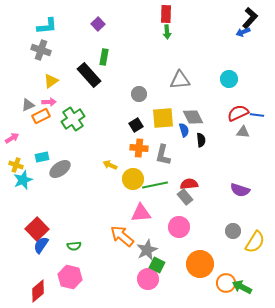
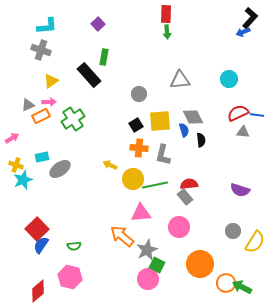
yellow square at (163, 118): moved 3 px left, 3 px down
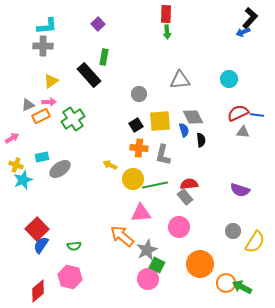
gray cross at (41, 50): moved 2 px right, 4 px up; rotated 18 degrees counterclockwise
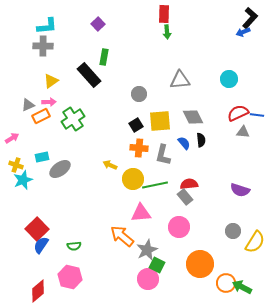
red rectangle at (166, 14): moved 2 px left
blue semicircle at (184, 130): moved 13 px down; rotated 24 degrees counterclockwise
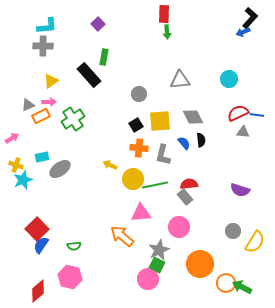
gray star at (147, 250): moved 12 px right
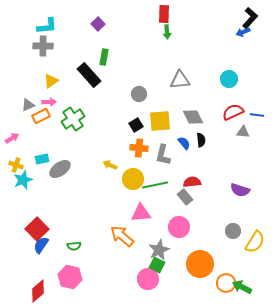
red semicircle at (238, 113): moved 5 px left, 1 px up
cyan rectangle at (42, 157): moved 2 px down
red semicircle at (189, 184): moved 3 px right, 2 px up
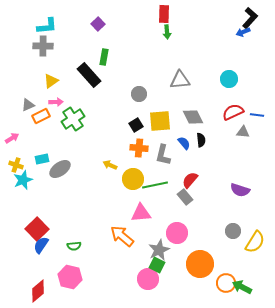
pink arrow at (49, 102): moved 7 px right
red semicircle at (192, 182): moved 2 px left, 2 px up; rotated 42 degrees counterclockwise
pink circle at (179, 227): moved 2 px left, 6 px down
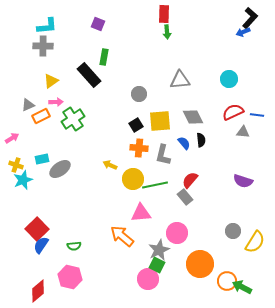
purple square at (98, 24): rotated 24 degrees counterclockwise
purple semicircle at (240, 190): moved 3 px right, 9 px up
orange circle at (226, 283): moved 1 px right, 2 px up
